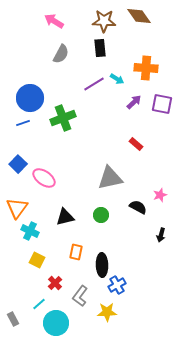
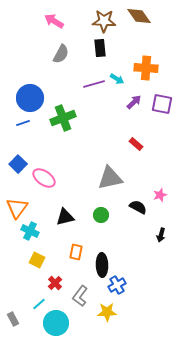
purple line: rotated 15 degrees clockwise
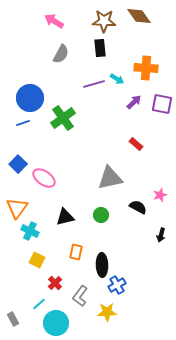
green cross: rotated 15 degrees counterclockwise
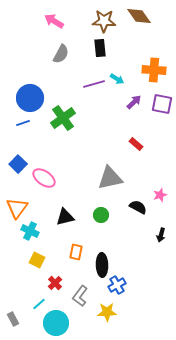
orange cross: moved 8 px right, 2 px down
